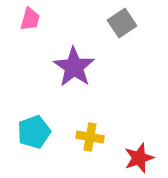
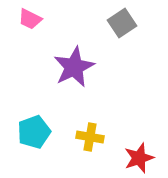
pink trapezoid: rotated 100 degrees clockwise
purple star: rotated 12 degrees clockwise
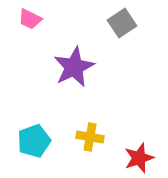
cyan pentagon: moved 9 px down
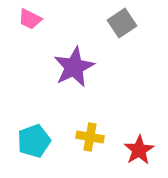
red star: moved 8 px up; rotated 12 degrees counterclockwise
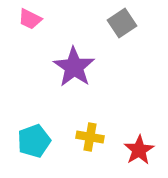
purple star: rotated 12 degrees counterclockwise
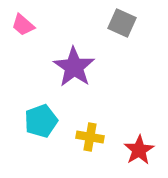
pink trapezoid: moved 7 px left, 6 px down; rotated 15 degrees clockwise
gray square: rotated 32 degrees counterclockwise
cyan pentagon: moved 7 px right, 20 px up
